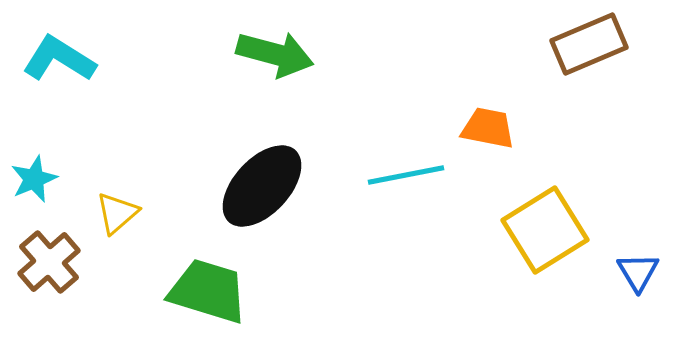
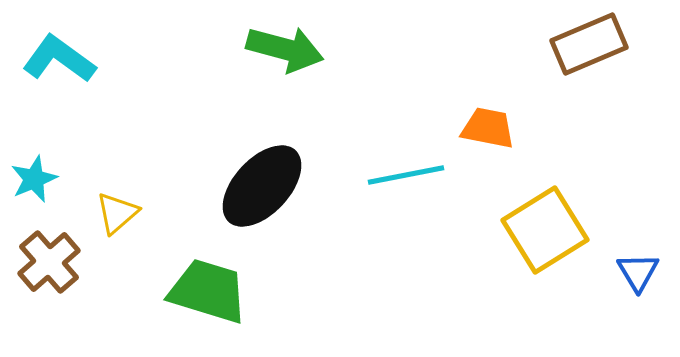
green arrow: moved 10 px right, 5 px up
cyan L-shape: rotated 4 degrees clockwise
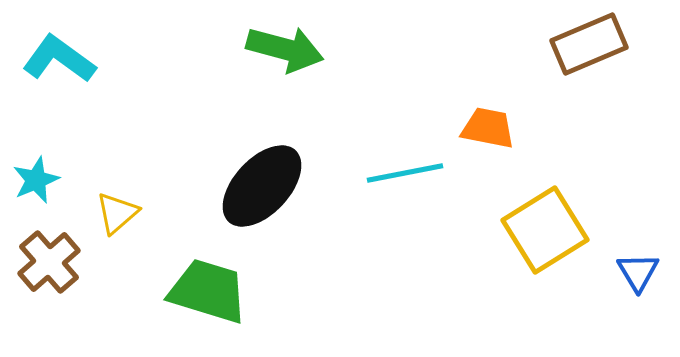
cyan line: moved 1 px left, 2 px up
cyan star: moved 2 px right, 1 px down
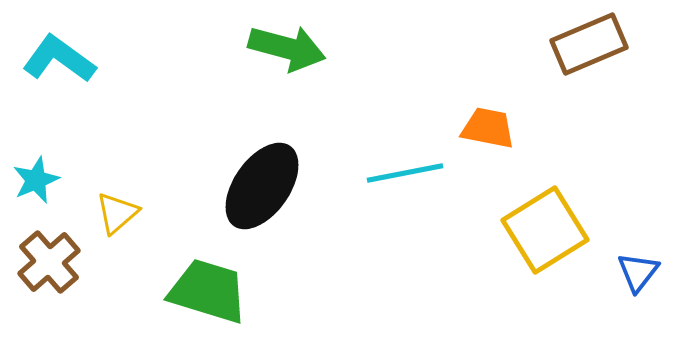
green arrow: moved 2 px right, 1 px up
black ellipse: rotated 8 degrees counterclockwise
blue triangle: rotated 9 degrees clockwise
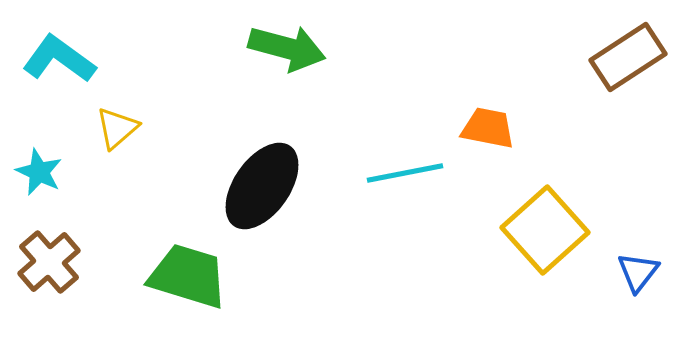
brown rectangle: moved 39 px right, 13 px down; rotated 10 degrees counterclockwise
cyan star: moved 3 px right, 8 px up; rotated 24 degrees counterclockwise
yellow triangle: moved 85 px up
yellow square: rotated 10 degrees counterclockwise
green trapezoid: moved 20 px left, 15 px up
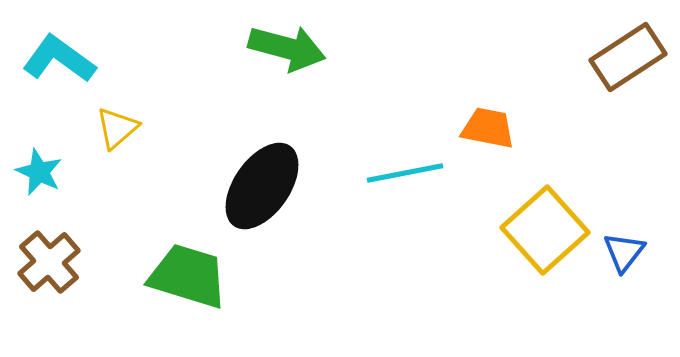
blue triangle: moved 14 px left, 20 px up
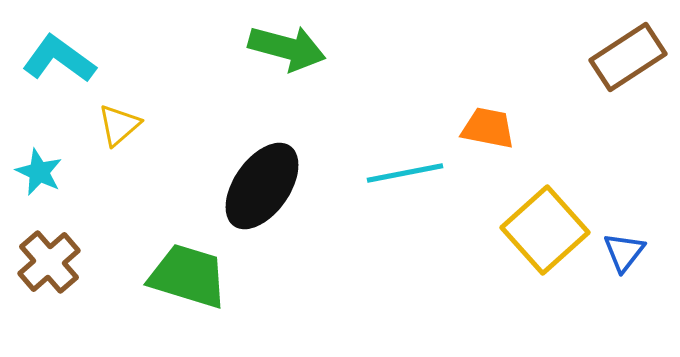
yellow triangle: moved 2 px right, 3 px up
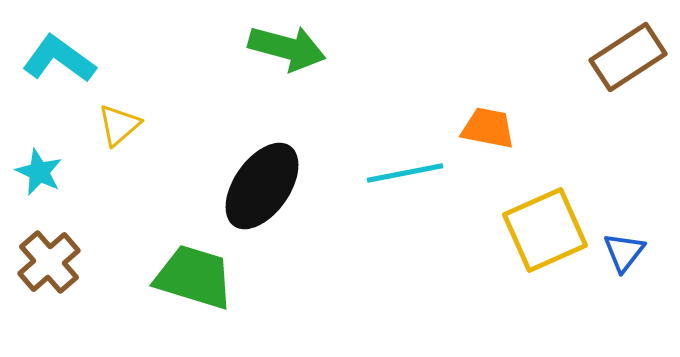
yellow square: rotated 18 degrees clockwise
green trapezoid: moved 6 px right, 1 px down
